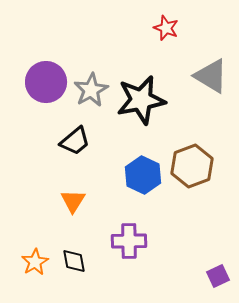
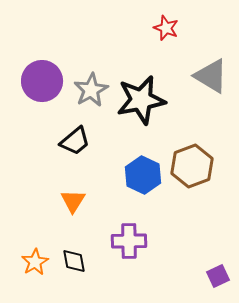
purple circle: moved 4 px left, 1 px up
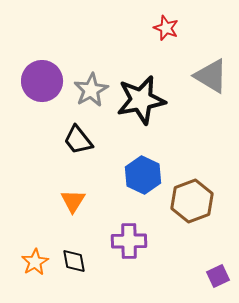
black trapezoid: moved 3 px right, 1 px up; rotated 92 degrees clockwise
brown hexagon: moved 35 px down
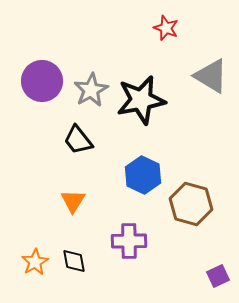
brown hexagon: moved 1 px left, 3 px down; rotated 24 degrees counterclockwise
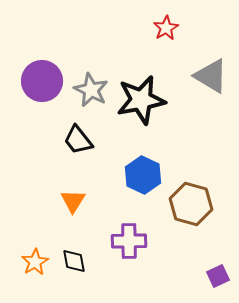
red star: rotated 20 degrees clockwise
gray star: rotated 16 degrees counterclockwise
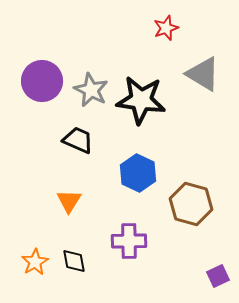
red star: rotated 10 degrees clockwise
gray triangle: moved 8 px left, 2 px up
black star: rotated 18 degrees clockwise
black trapezoid: rotated 152 degrees clockwise
blue hexagon: moved 5 px left, 2 px up
orange triangle: moved 4 px left
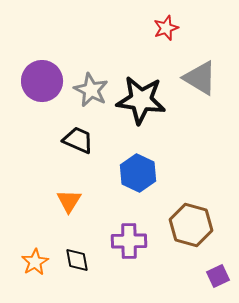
gray triangle: moved 3 px left, 4 px down
brown hexagon: moved 21 px down
black diamond: moved 3 px right, 1 px up
